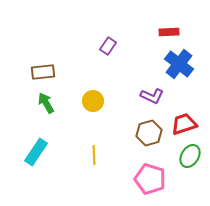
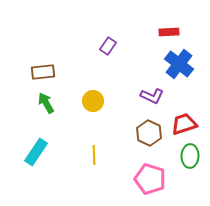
brown hexagon: rotated 20 degrees counterclockwise
green ellipse: rotated 30 degrees counterclockwise
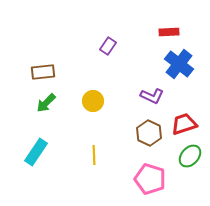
green arrow: rotated 105 degrees counterclockwise
green ellipse: rotated 40 degrees clockwise
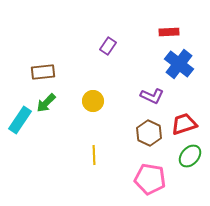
cyan rectangle: moved 16 px left, 32 px up
pink pentagon: rotated 8 degrees counterclockwise
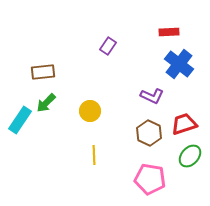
yellow circle: moved 3 px left, 10 px down
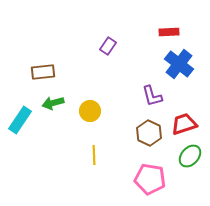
purple L-shape: rotated 50 degrees clockwise
green arrow: moved 7 px right; rotated 30 degrees clockwise
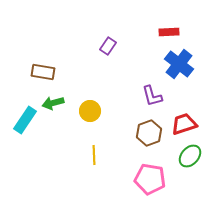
brown rectangle: rotated 15 degrees clockwise
cyan rectangle: moved 5 px right
brown hexagon: rotated 15 degrees clockwise
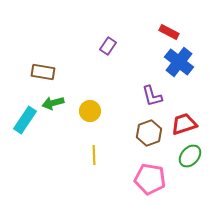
red rectangle: rotated 30 degrees clockwise
blue cross: moved 2 px up
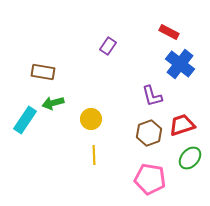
blue cross: moved 1 px right, 2 px down
yellow circle: moved 1 px right, 8 px down
red trapezoid: moved 2 px left, 1 px down
green ellipse: moved 2 px down
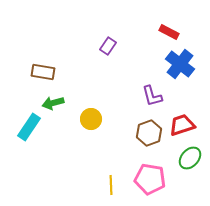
cyan rectangle: moved 4 px right, 7 px down
yellow line: moved 17 px right, 30 px down
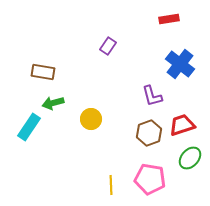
red rectangle: moved 13 px up; rotated 36 degrees counterclockwise
